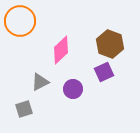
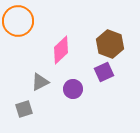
orange circle: moved 2 px left
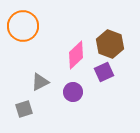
orange circle: moved 5 px right, 5 px down
pink diamond: moved 15 px right, 5 px down
purple circle: moved 3 px down
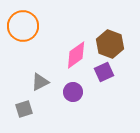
pink diamond: rotated 8 degrees clockwise
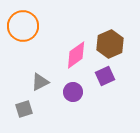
brown hexagon: rotated 16 degrees clockwise
purple square: moved 1 px right, 4 px down
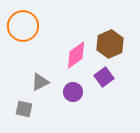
purple square: moved 1 px left, 1 px down; rotated 12 degrees counterclockwise
gray square: rotated 30 degrees clockwise
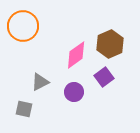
purple circle: moved 1 px right
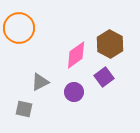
orange circle: moved 4 px left, 2 px down
brown hexagon: rotated 8 degrees counterclockwise
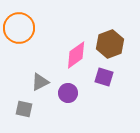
brown hexagon: rotated 12 degrees clockwise
purple square: rotated 36 degrees counterclockwise
purple circle: moved 6 px left, 1 px down
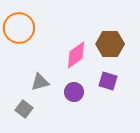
brown hexagon: rotated 20 degrees clockwise
purple square: moved 4 px right, 4 px down
gray triangle: rotated 12 degrees clockwise
purple circle: moved 6 px right, 1 px up
gray square: rotated 24 degrees clockwise
